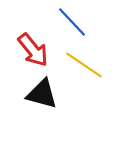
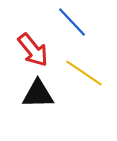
yellow line: moved 8 px down
black triangle: moved 4 px left; rotated 16 degrees counterclockwise
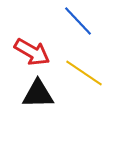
blue line: moved 6 px right, 1 px up
red arrow: moved 1 px left, 2 px down; rotated 21 degrees counterclockwise
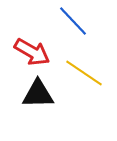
blue line: moved 5 px left
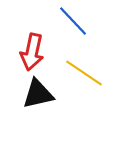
red arrow: rotated 72 degrees clockwise
black triangle: rotated 12 degrees counterclockwise
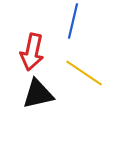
blue line: rotated 56 degrees clockwise
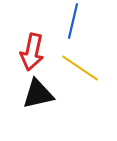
yellow line: moved 4 px left, 5 px up
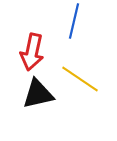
blue line: moved 1 px right
yellow line: moved 11 px down
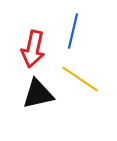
blue line: moved 1 px left, 10 px down
red arrow: moved 1 px right, 3 px up
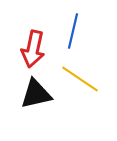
black triangle: moved 2 px left
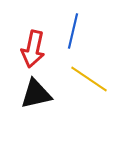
yellow line: moved 9 px right
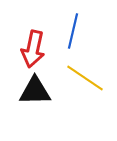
yellow line: moved 4 px left, 1 px up
black triangle: moved 1 px left, 3 px up; rotated 12 degrees clockwise
